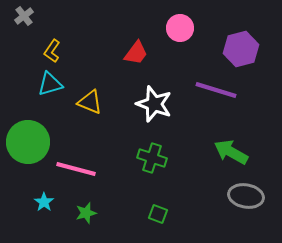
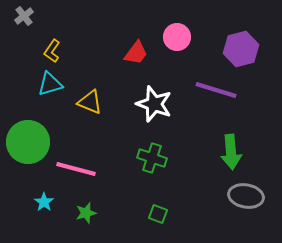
pink circle: moved 3 px left, 9 px down
green arrow: rotated 124 degrees counterclockwise
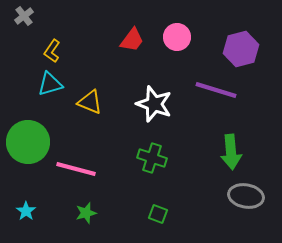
red trapezoid: moved 4 px left, 13 px up
cyan star: moved 18 px left, 9 px down
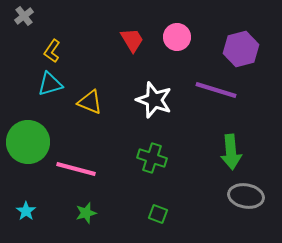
red trapezoid: rotated 68 degrees counterclockwise
white star: moved 4 px up
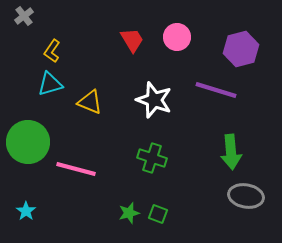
green star: moved 43 px right
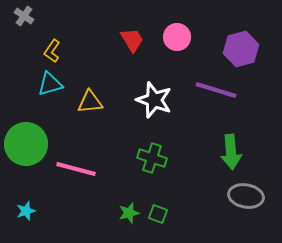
gray cross: rotated 18 degrees counterclockwise
yellow triangle: rotated 28 degrees counterclockwise
green circle: moved 2 px left, 2 px down
cyan star: rotated 18 degrees clockwise
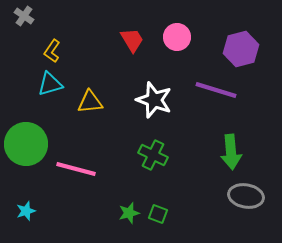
green cross: moved 1 px right, 3 px up; rotated 8 degrees clockwise
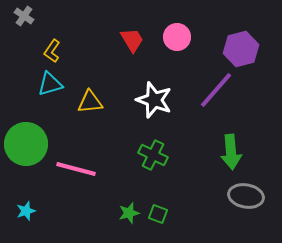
purple line: rotated 66 degrees counterclockwise
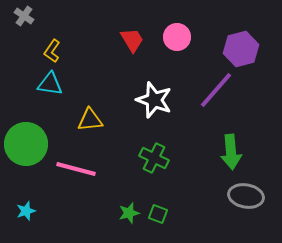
cyan triangle: rotated 24 degrees clockwise
yellow triangle: moved 18 px down
green cross: moved 1 px right, 3 px down
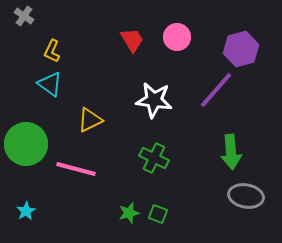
yellow L-shape: rotated 10 degrees counterclockwise
cyan triangle: rotated 28 degrees clockwise
white star: rotated 12 degrees counterclockwise
yellow triangle: rotated 20 degrees counterclockwise
cyan star: rotated 12 degrees counterclockwise
